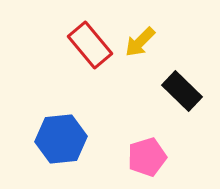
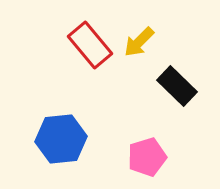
yellow arrow: moved 1 px left
black rectangle: moved 5 px left, 5 px up
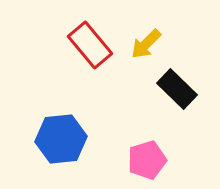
yellow arrow: moved 7 px right, 2 px down
black rectangle: moved 3 px down
pink pentagon: moved 3 px down
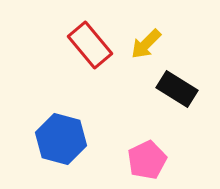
black rectangle: rotated 12 degrees counterclockwise
blue hexagon: rotated 21 degrees clockwise
pink pentagon: rotated 9 degrees counterclockwise
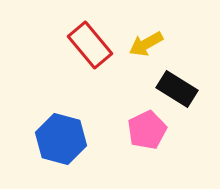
yellow arrow: rotated 16 degrees clockwise
pink pentagon: moved 30 px up
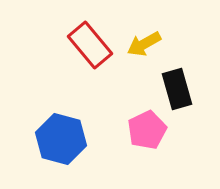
yellow arrow: moved 2 px left
black rectangle: rotated 42 degrees clockwise
